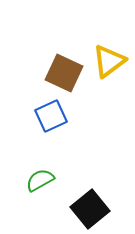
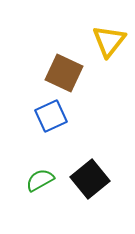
yellow triangle: moved 20 px up; rotated 15 degrees counterclockwise
black square: moved 30 px up
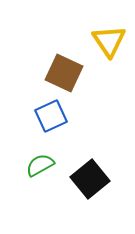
yellow triangle: rotated 12 degrees counterclockwise
green semicircle: moved 15 px up
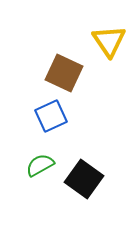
black square: moved 6 px left; rotated 15 degrees counterclockwise
